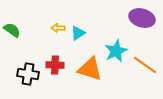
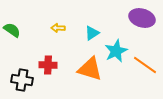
cyan triangle: moved 14 px right
red cross: moved 7 px left
black cross: moved 6 px left, 6 px down
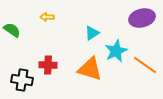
purple ellipse: rotated 30 degrees counterclockwise
yellow arrow: moved 11 px left, 11 px up
